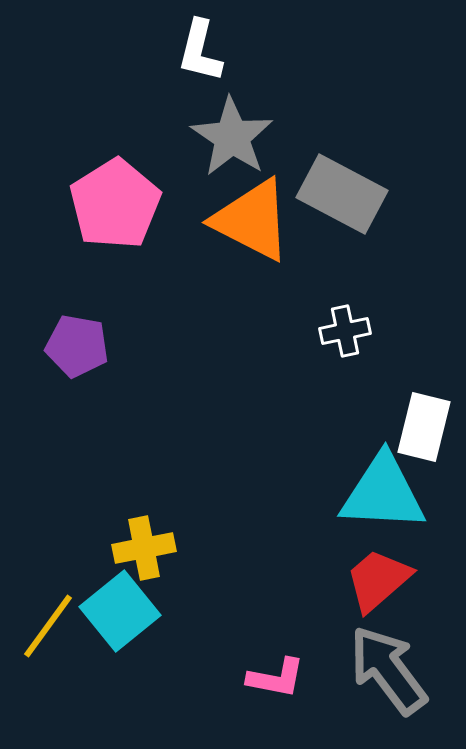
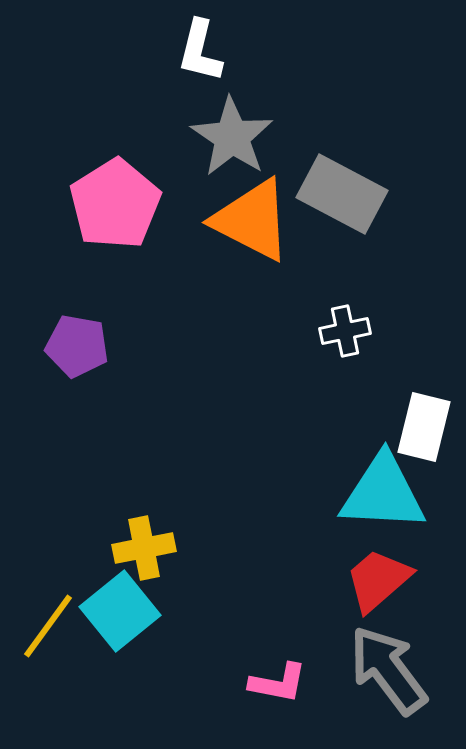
pink L-shape: moved 2 px right, 5 px down
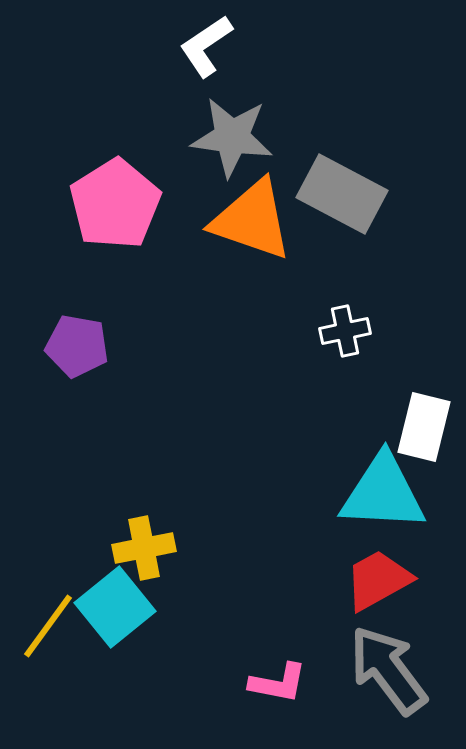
white L-shape: moved 6 px right, 5 px up; rotated 42 degrees clockwise
gray star: rotated 26 degrees counterclockwise
orange triangle: rotated 8 degrees counterclockwise
red trapezoid: rotated 12 degrees clockwise
cyan square: moved 5 px left, 4 px up
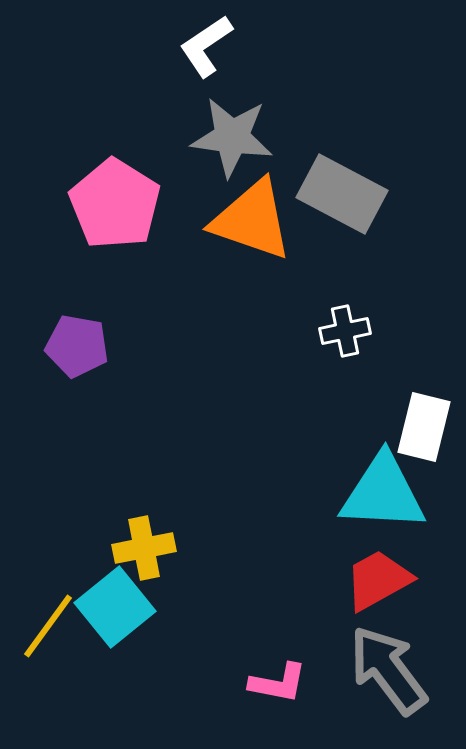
pink pentagon: rotated 8 degrees counterclockwise
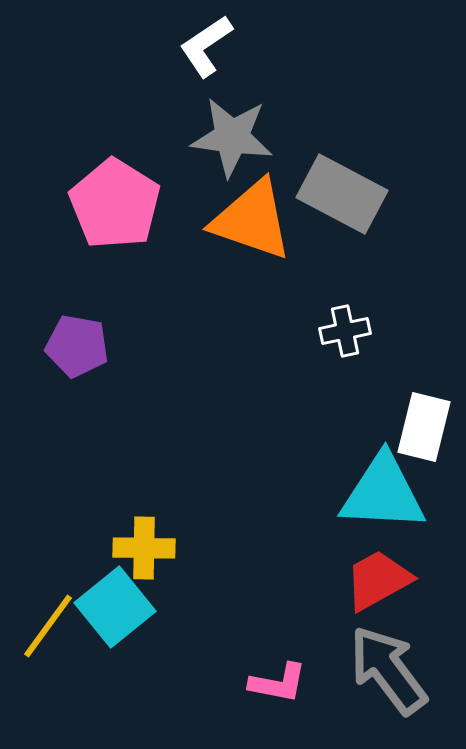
yellow cross: rotated 12 degrees clockwise
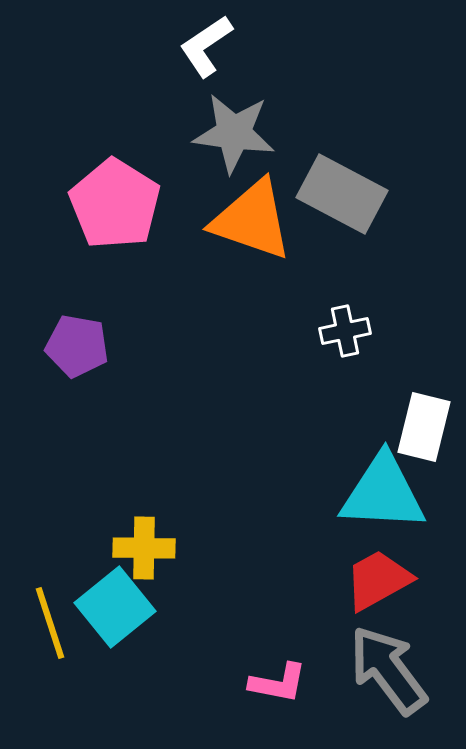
gray star: moved 2 px right, 4 px up
yellow line: moved 2 px right, 3 px up; rotated 54 degrees counterclockwise
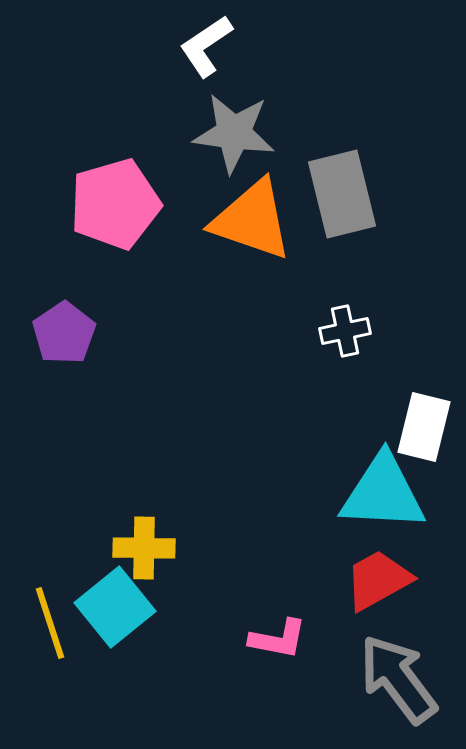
gray rectangle: rotated 48 degrees clockwise
pink pentagon: rotated 24 degrees clockwise
purple pentagon: moved 13 px left, 13 px up; rotated 28 degrees clockwise
gray arrow: moved 10 px right, 9 px down
pink L-shape: moved 44 px up
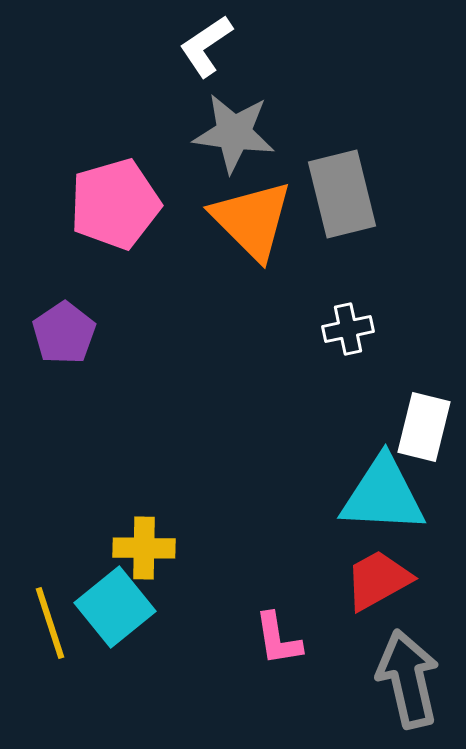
orange triangle: rotated 26 degrees clockwise
white cross: moved 3 px right, 2 px up
cyan triangle: moved 2 px down
pink L-shape: rotated 70 degrees clockwise
gray arrow: moved 10 px right; rotated 24 degrees clockwise
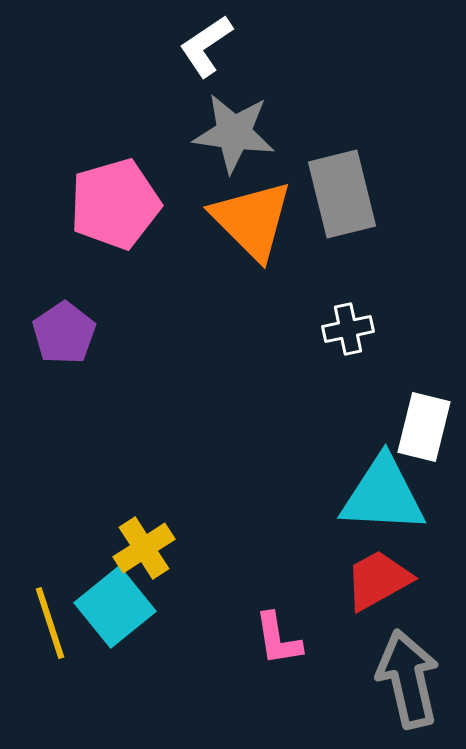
yellow cross: rotated 34 degrees counterclockwise
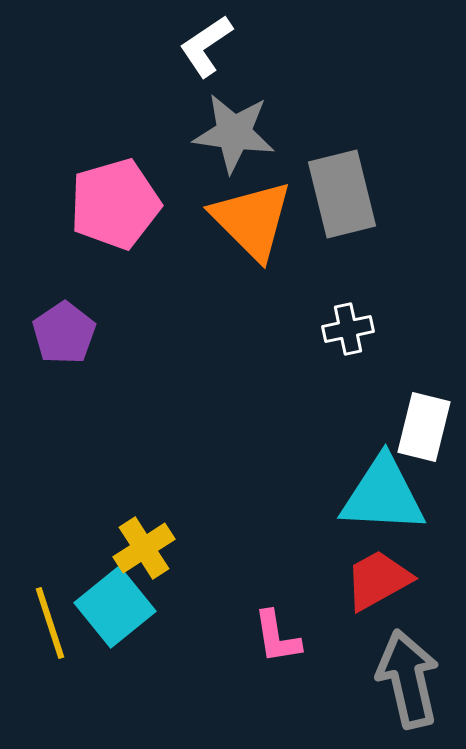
pink L-shape: moved 1 px left, 2 px up
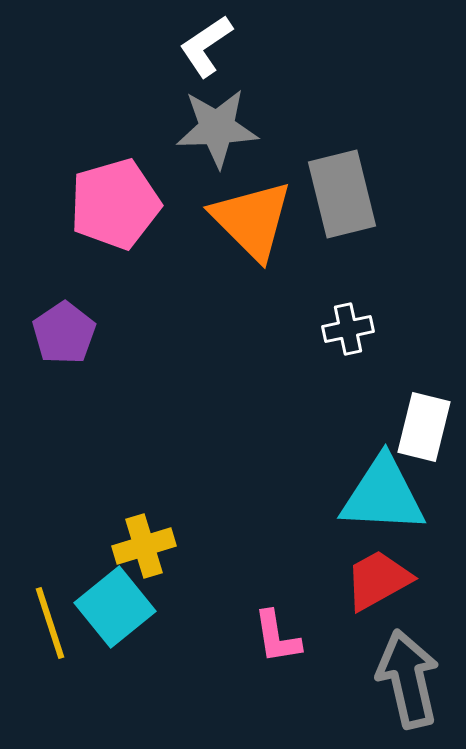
gray star: moved 17 px left, 5 px up; rotated 10 degrees counterclockwise
yellow cross: moved 2 px up; rotated 16 degrees clockwise
